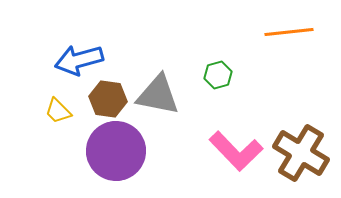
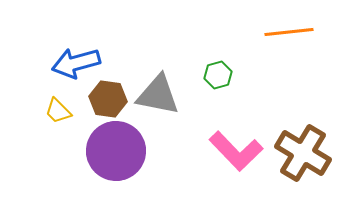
blue arrow: moved 3 px left, 3 px down
brown cross: moved 2 px right
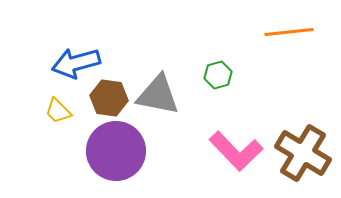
brown hexagon: moved 1 px right, 1 px up
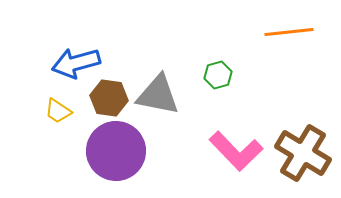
yellow trapezoid: rotated 12 degrees counterclockwise
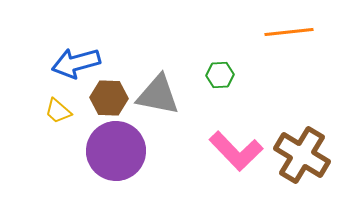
green hexagon: moved 2 px right; rotated 12 degrees clockwise
brown hexagon: rotated 6 degrees counterclockwise
yellow trapezoid: rotated 8 degrees clockwise
brown cross: moved 1 px left, 2 px down
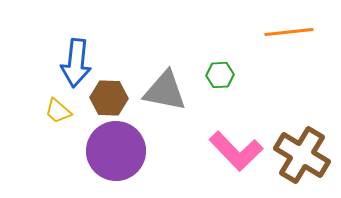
blue arrow: rotated 69 degrees counterclockwise
gray triangle: moved 7 px right, 4 px up
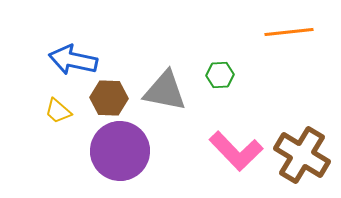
blue arrow: moved 3 px left, 3 px up; rotated 96 degrees clockwise
purple circle: moved 4 px right
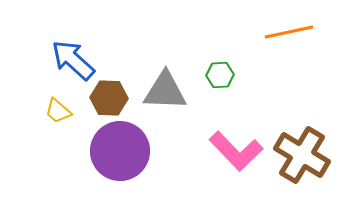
orange line: rotated 6 degrees counterclockwise
blue arrow: rotated 30 degrees clockwise
gray triangle: rotated 9 degrees counterclockwise
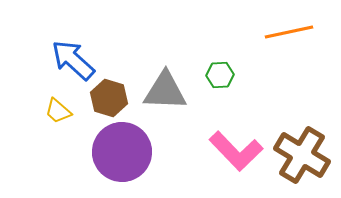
brown hexagon: rotated 15 degrees clockwise
purple circle: moved 2 px right, 1 px down
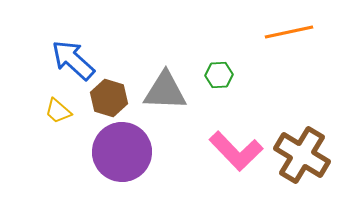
green hexagon: moved 1 px left
